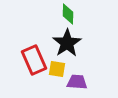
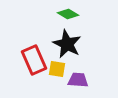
green diamond: rotated 60 degrees counterclockwise
black star: moved 1 px down; rotated 12 degrees counterclockwise
purple trapezoid: moved 1 px right, 2 px up
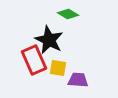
black star: moved 18 px left, 4 px up
yellow square: moved 1 px right, 1 px up
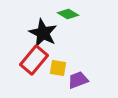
black star: moved 6 px left, 7 px up
red rectangle: rotated 64 degrees clockwise
purple trapezoid: rotated 25 degrees counterclockwise
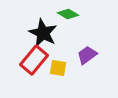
purple trapezoid: moved 9 px right, 25 px up; rotated 15 degrees counterclockwise
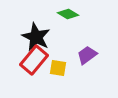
black star: moved 7 px left, 4 px down
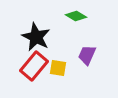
green diamond: moved 8 px right, 2 px down
purple trapezoid: rotated 30 degrees counterclockwise
red rectangle: moved 6 px down
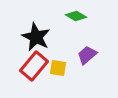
purple trapezoid: rotated 25 degrees clockwise
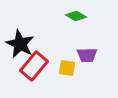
black star: moved 16 px left, 7 px down
purple trapezoid: rotated 140 degrees counterclockwise
yellow square: moved 9 px right
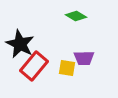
purple trapezoid: moved 3 px left, 3 px down
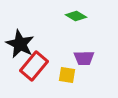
yellow square: moved 7 px down
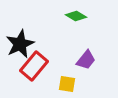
black star: rotated 20 degrees clockwise
purple trapezoid: moved 2 px right, 2 px down; rotated 50 degrees counterclockwise
yellow square: moved 9 px down
